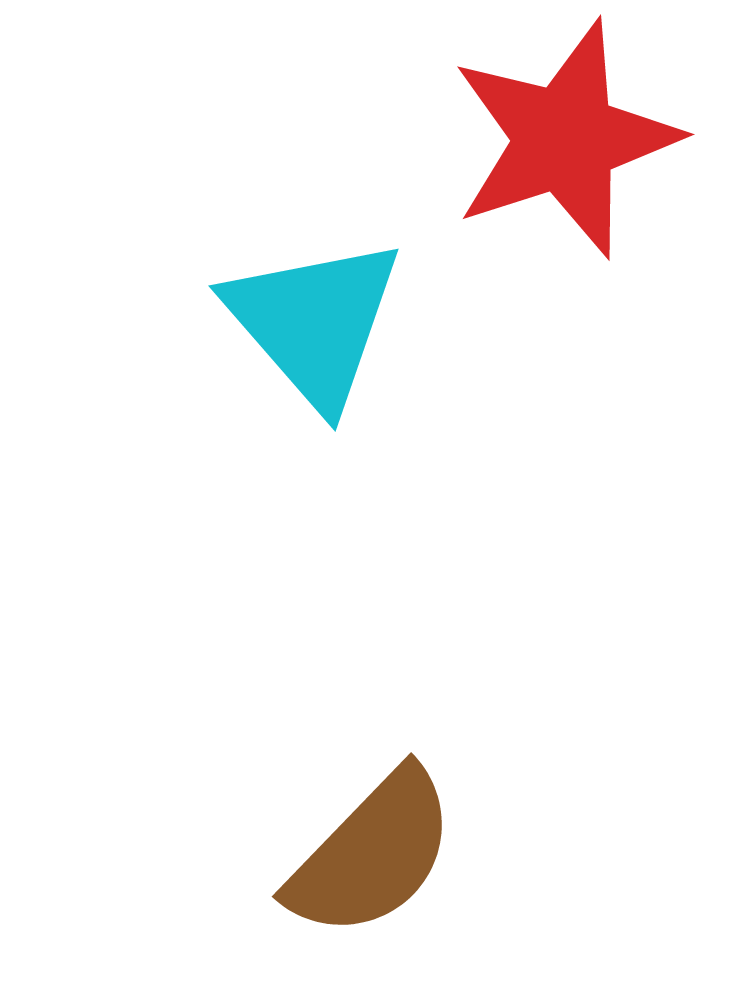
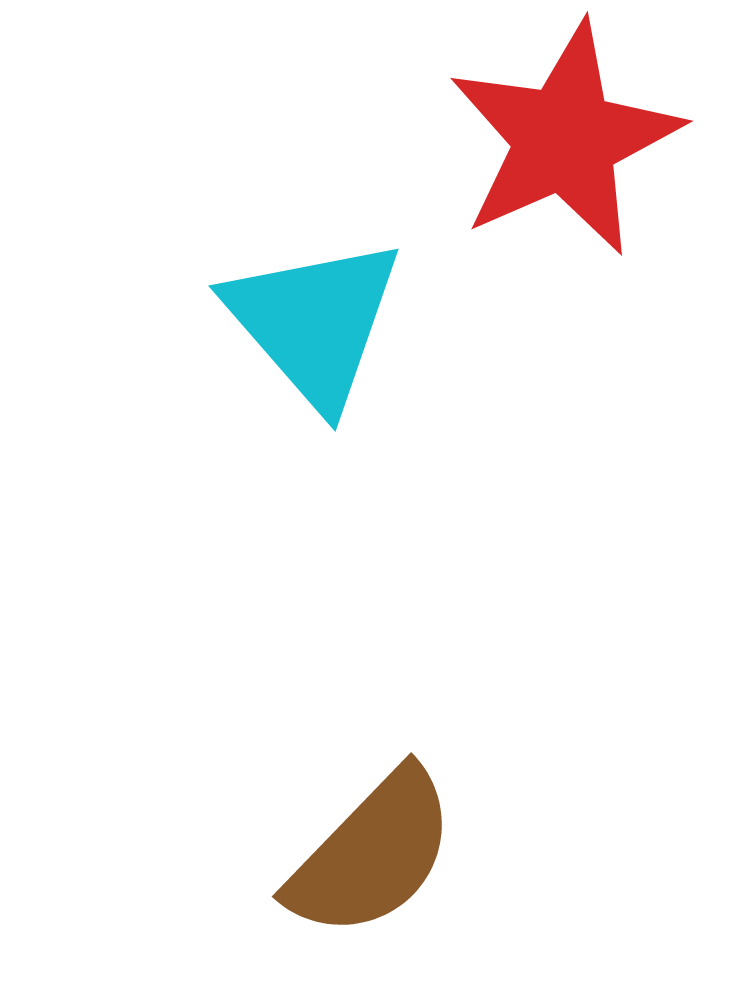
red star: rotated 6 degrees counterclockwise
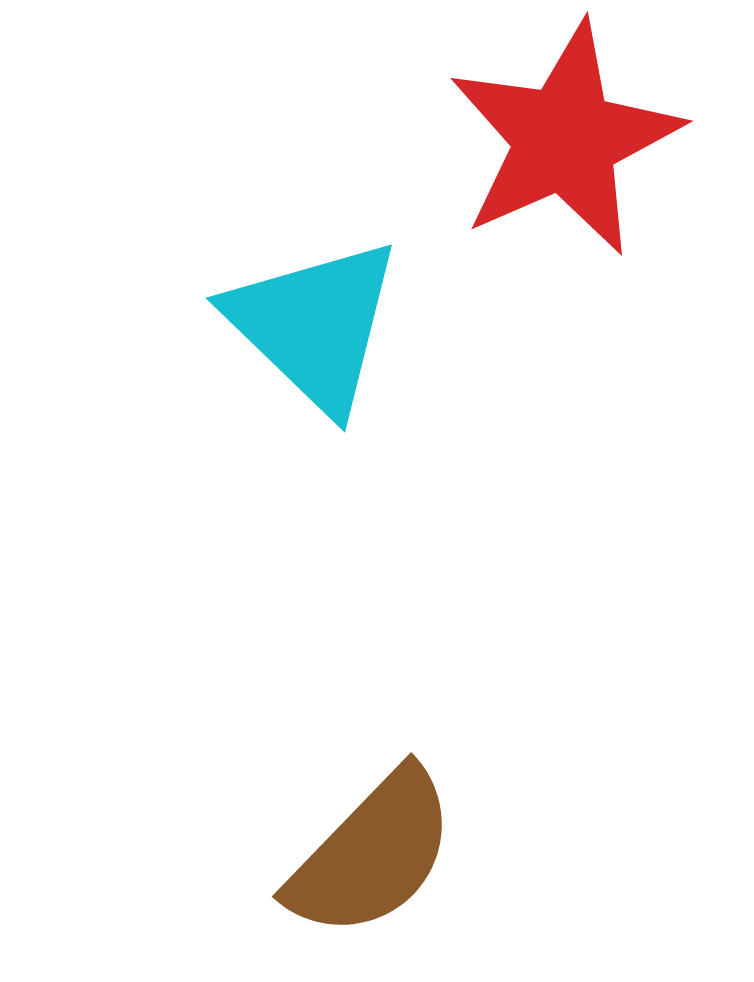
cyan triangle: moved 3 px down; rotated 5 degrees counterclockwise
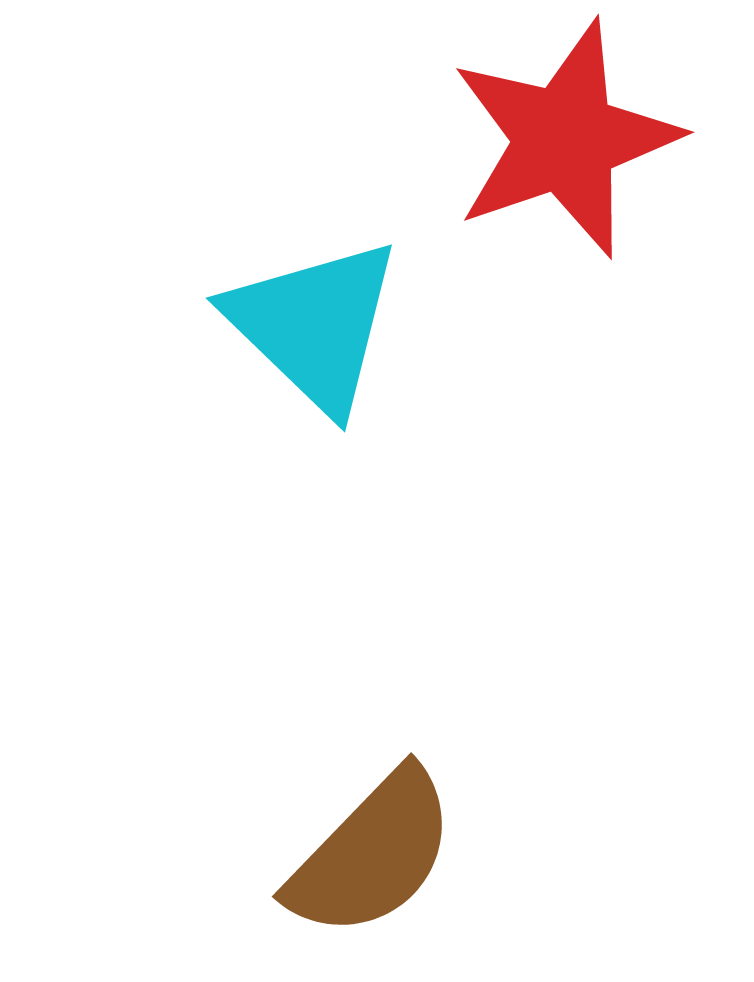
red star: rotated 5 degrees clockwise
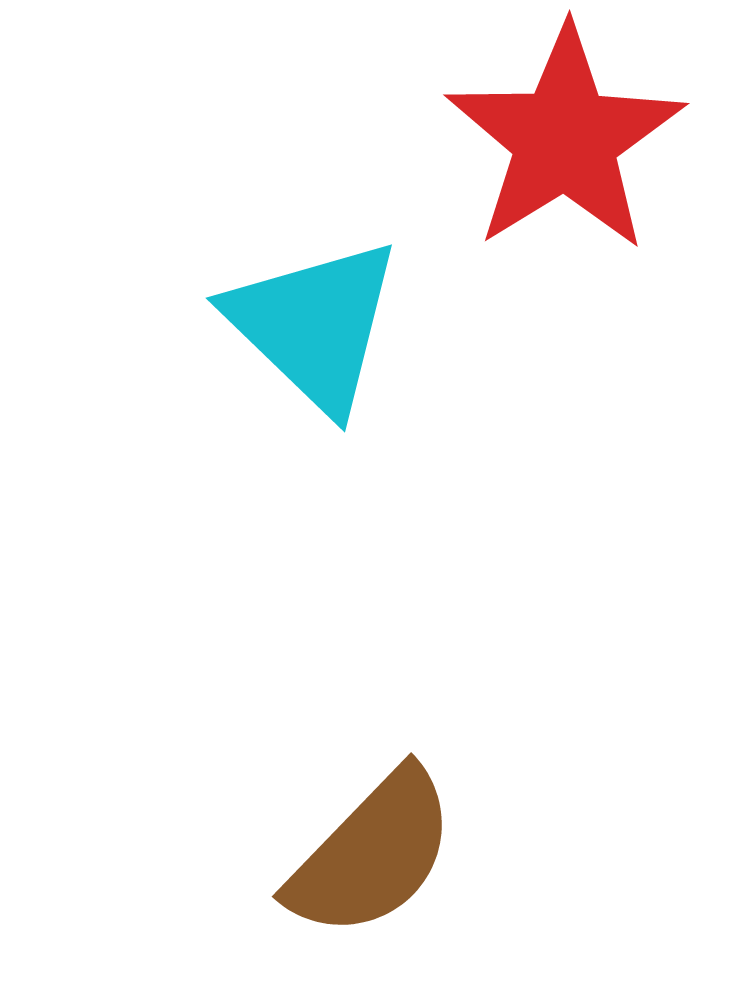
red star: rotated 13 degrees counterclockwise
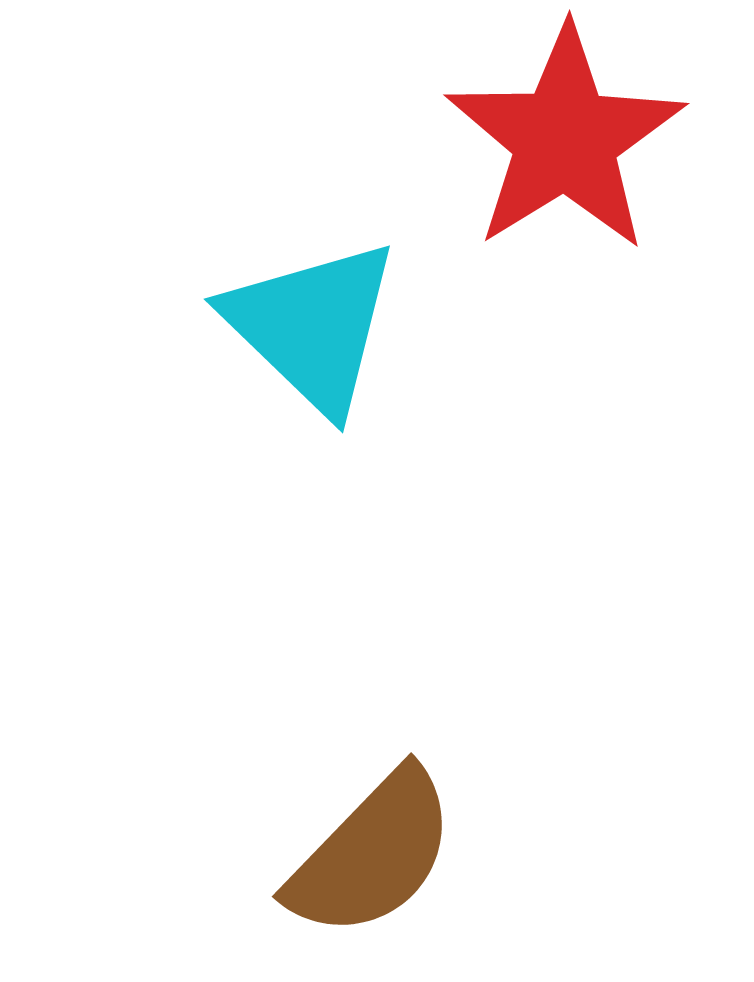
cyan triangle: moved 2 px left, 1 px down
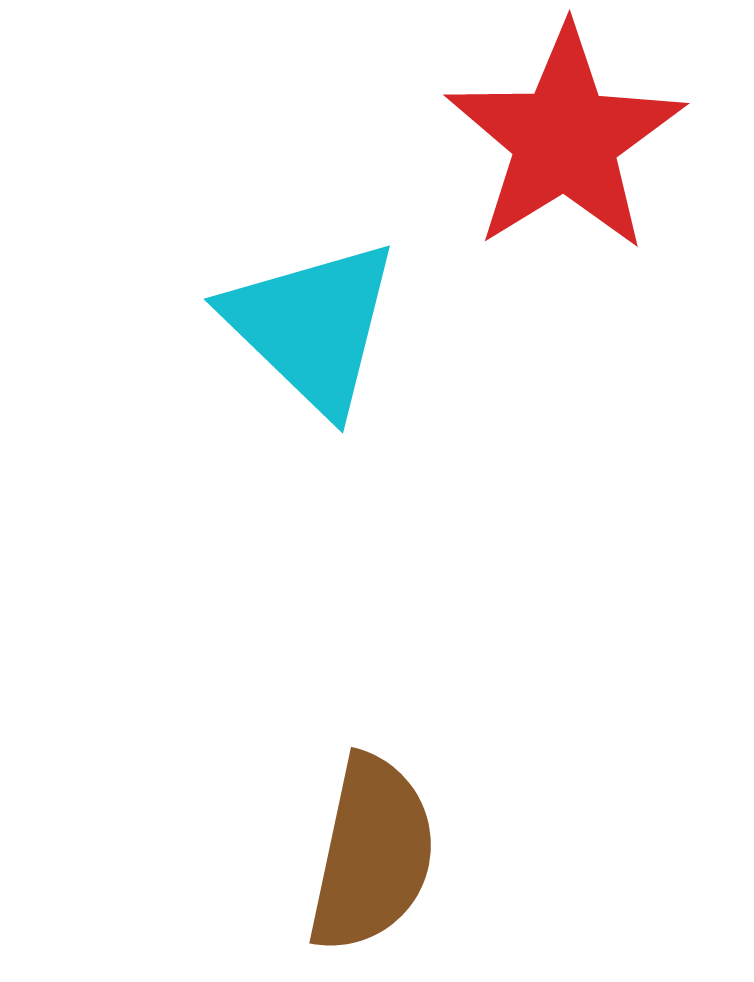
brown semicircle: rotated 32 degrees counterclockwise
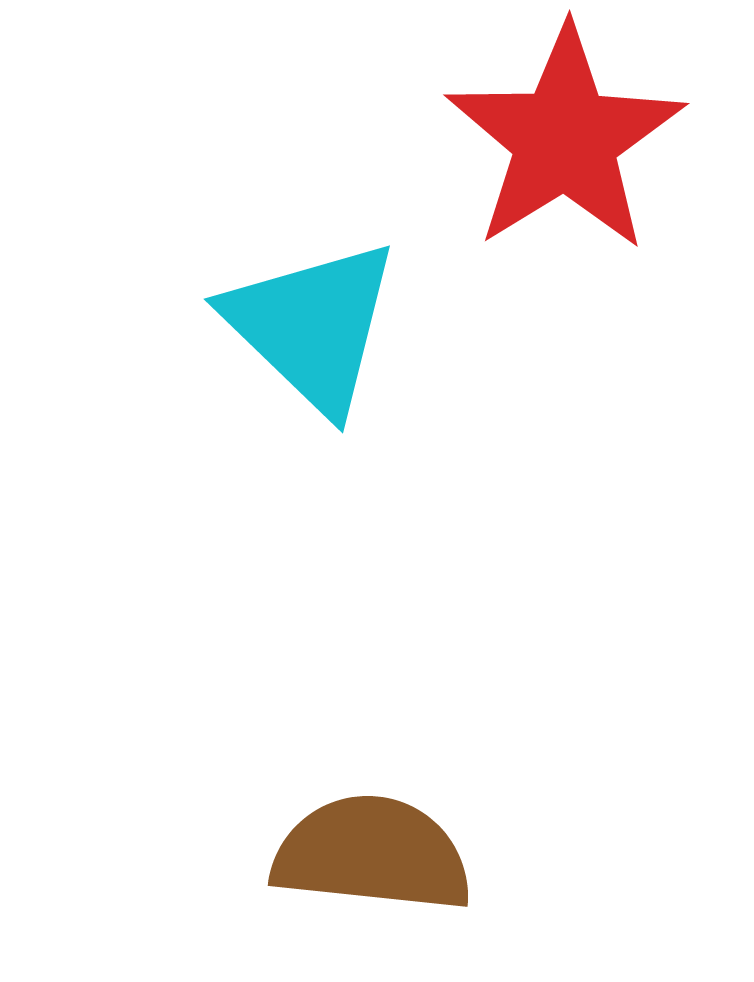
brown semicircle: rotated 96 degrees counterclockwise
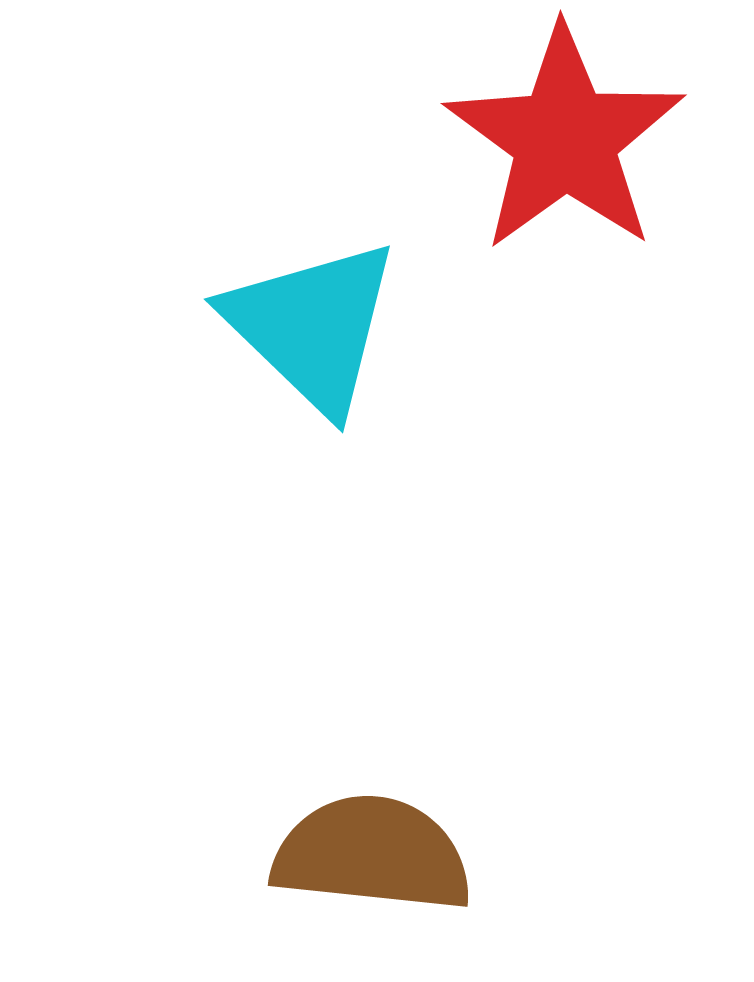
red star: rotated 4 degrees counterclockwise
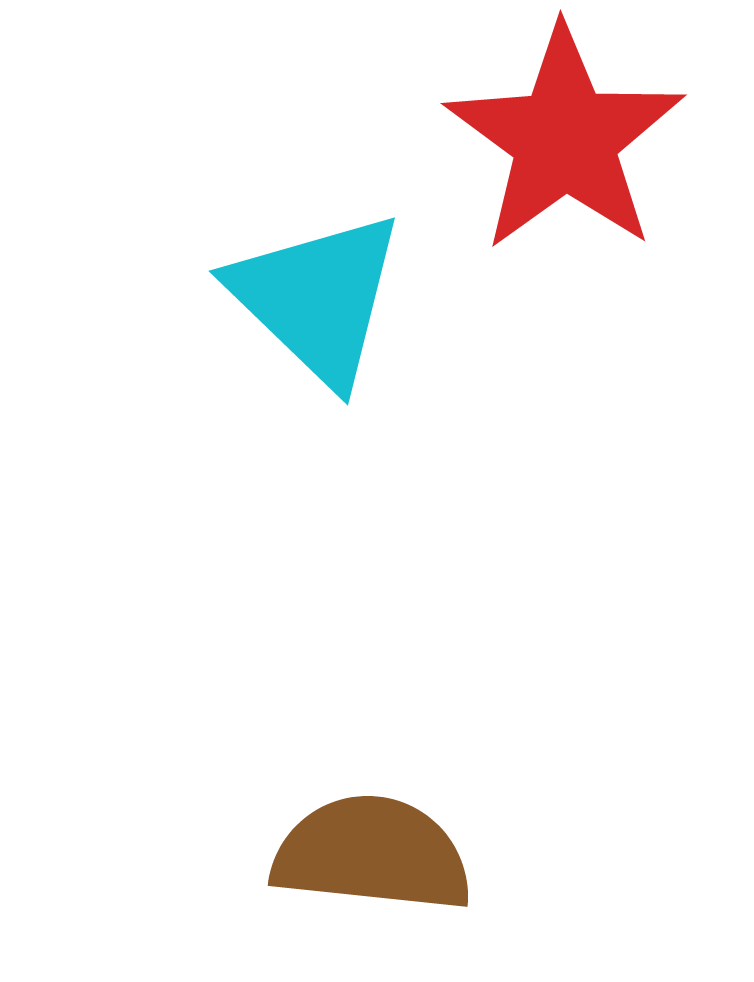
cyan triangle: moved 5 px right, 28 px up
